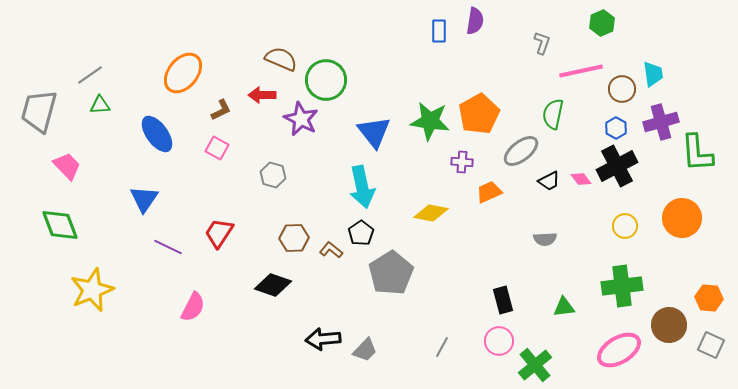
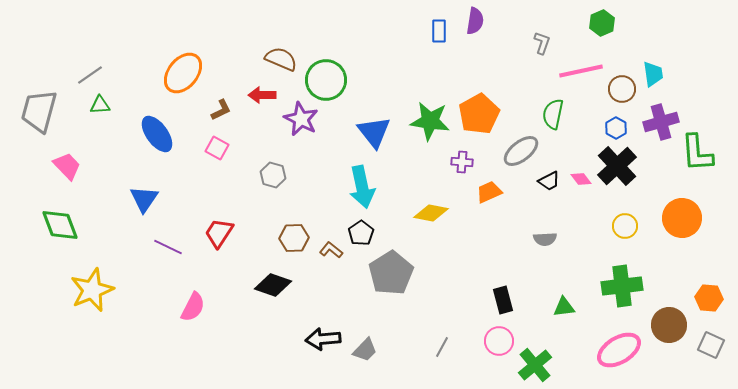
black cross at (617, 166): rotated 15 degrees counterclockwise
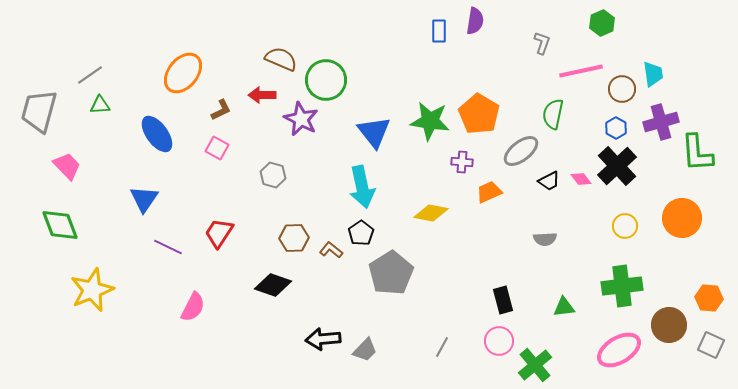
orange pentagon at (479, 114): rotated 12 degrees counterclockwise
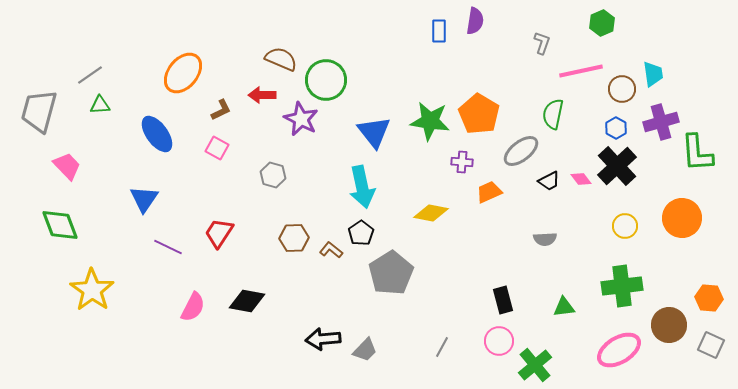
black diamond at (273, 285): moved 26 px left, 16 px down; rotated 9 degrees counterclockwise
yellow star at (92, 290): rotated 15 degrees counterclockwise
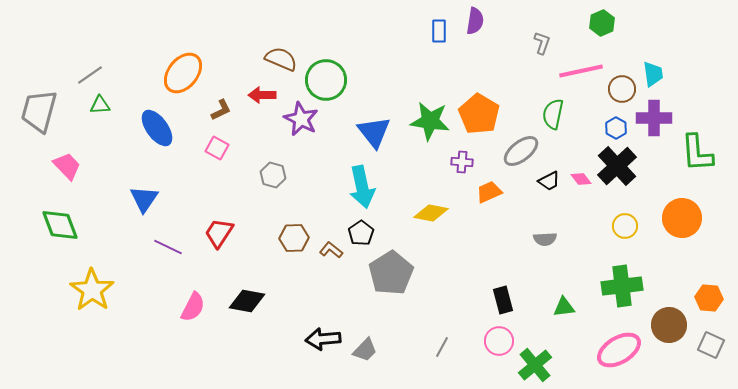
purple cross at (661, 122): moved 7 px left, 4 px up; rotated 16 degrees clockwise
blue ellipse at (157, 134): moved 6 px up
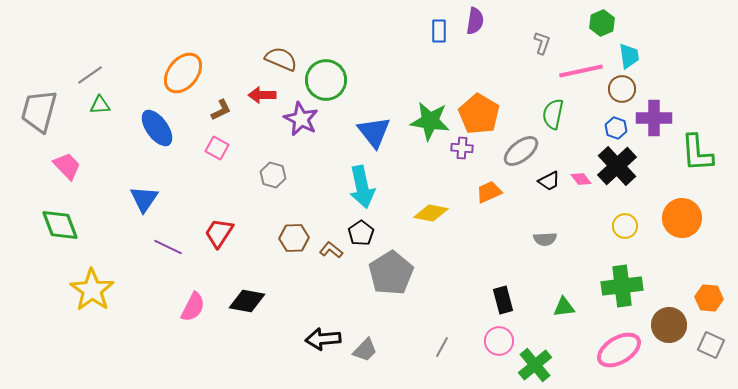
cyan trapezoid at (653, 74): moved 24 px left, 18 px up
blue hexagon at (616, 128): rotated 10 degrees counterclockwise
purple cross at (462, 162): moved 14 px up
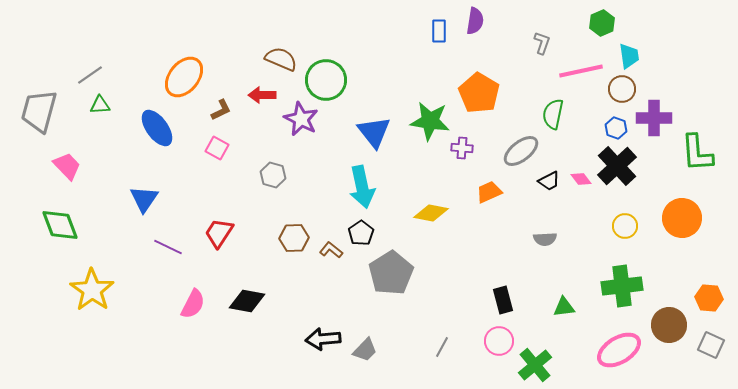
orange ellipse at (183, 73): moved 1 px right, 4 px down
orange pentagon at (479, 114): moved 21 px up
pink semicircle at (193, 307): moved 3 px up
